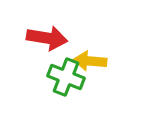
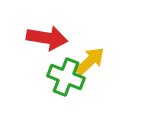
yellow arrow: rotated 132 degrees clockwise
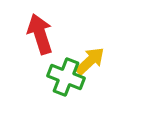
red arrow: moved 7 px left, 4 px up; rotated 117 degrees counterclockwise
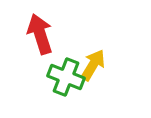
yellow arrow: moved 3 px right, 4 px down; rotated 16 degrees counterclockwise
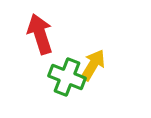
green cross: moved 1 px right
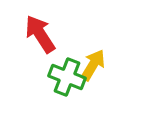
red arrow: rotated 15 degrees counterclockwise
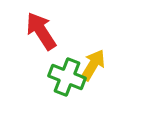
red arrow: moved 1 px right, 3 px up
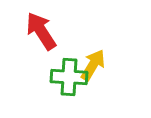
green cross: moved 2 px right; rotated 18 degrees counterclockwise
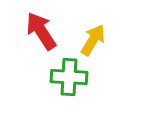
yellow arrow: moved 25 px up
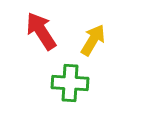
green cross: moved 1 px right, 6 px down
